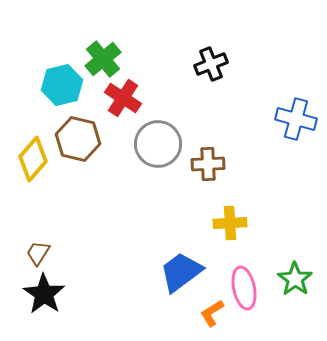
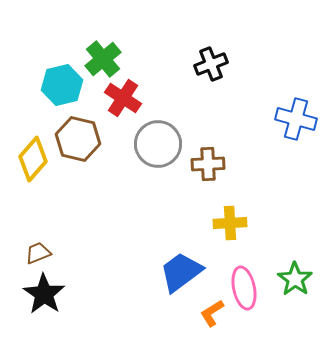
brown trapezoid: rotated 36 degrees clockwise
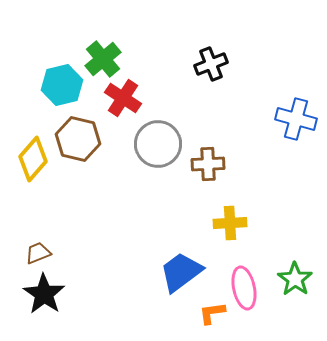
orange L-shape: rotated 24 degrees clockwise
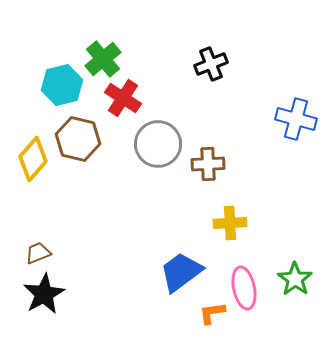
black star: rotated 9 degrees clockwise
